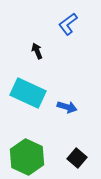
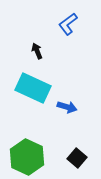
cyan rectangle: moved 5 px right, 5 px up
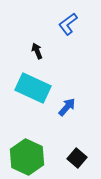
blue arrow: rotated 66 degrees counterclockwise
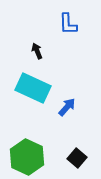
blue L-shape: rotated 55 degrees counterclockwise
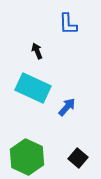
black square: moved 1 px right
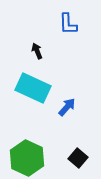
green hexagon: moved 1 px down
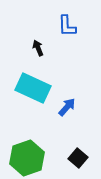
blue L-shape: moved 1 px left, 2 px down
black arrow: moved 1 px right, 3 px up
green hexagon: rotated 16 degrees clockwise
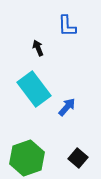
cyan rectangle: moved 1 px right, 1 px down; rotated 28 degrees clockwise
